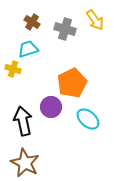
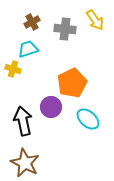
brown cross: rotated 28 degrees clockwise
gray cross: rotated 10 degrees counterclockwise
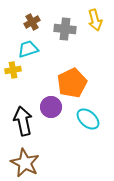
yellow arrow: rotated 20 degrees clockwise
yellow cross: moved 1 px down; rotated 28 degrees counterclockwise
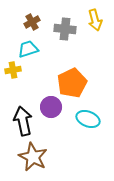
cyan ellipse: rotated 20 degrees counterclockwise
brown star: moved 8 px right, 6 px up
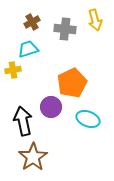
brown star: rotated 12 degrees clockwise
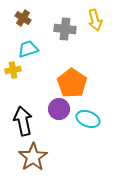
brown cross: moved 9 px left, 4 px up; rotated 28 degrees counterclockwise
orange pentagon: rotated 12 degrees counterclockwise
purple circle: moved 8 px right, 2 px down
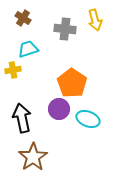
black arrow: moved 1 px left, 3 px up
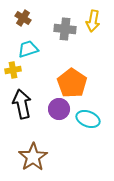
yellow arrow: moved 2 px left, 1 px down; rotated 25 degrees clockwise
black arrow: moved 14 px up
